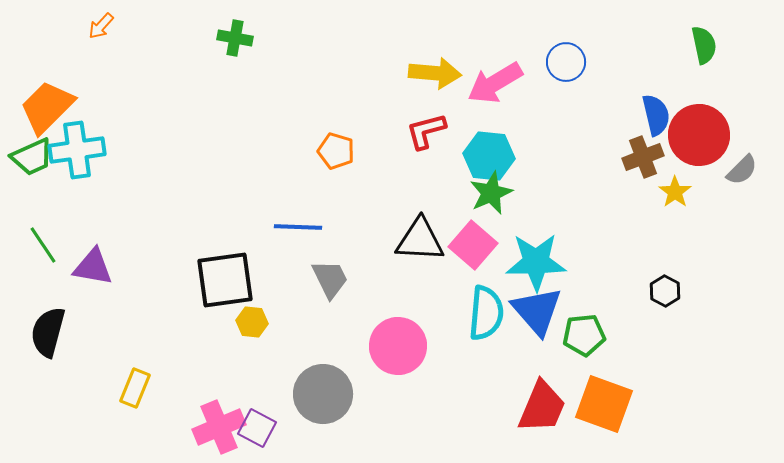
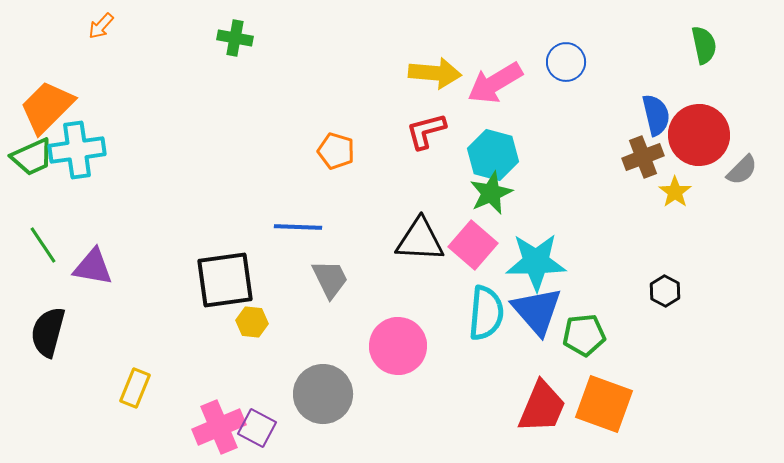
cyan hexagon: moved 4 px right, 1 px up; rotated 9 degrees clockwise
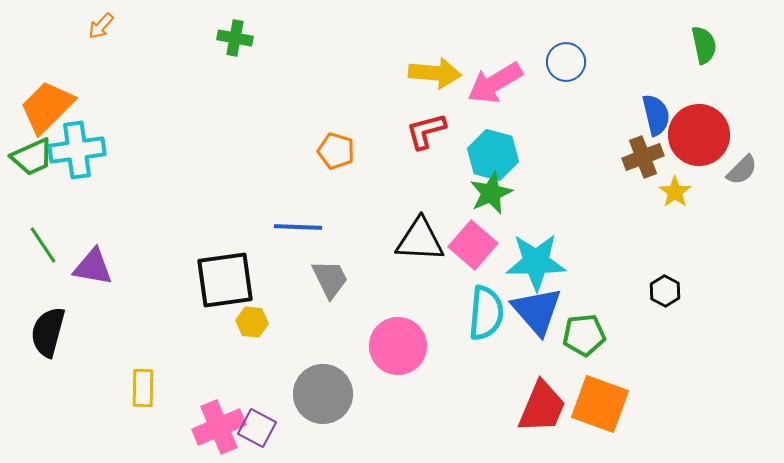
yellow rectangle: moved 8 px right; rotated 21 degrees counterclockwise
orange square: moved 4 px left
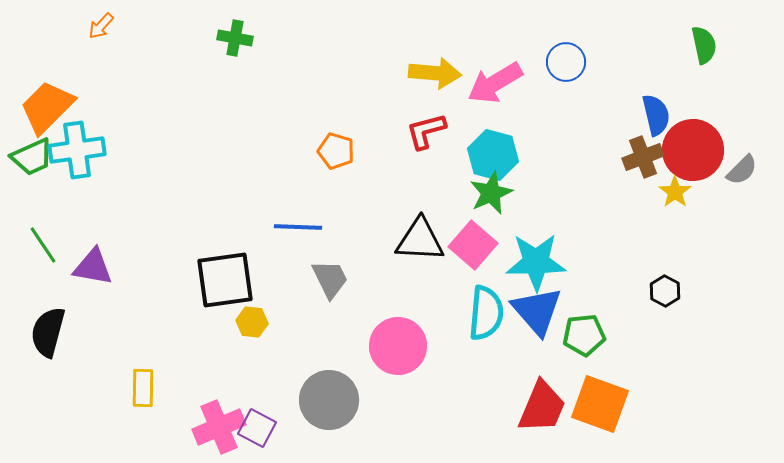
red circle: moved 6 px left, 15 px down
gray circle: moved 6 px right, 6 px down
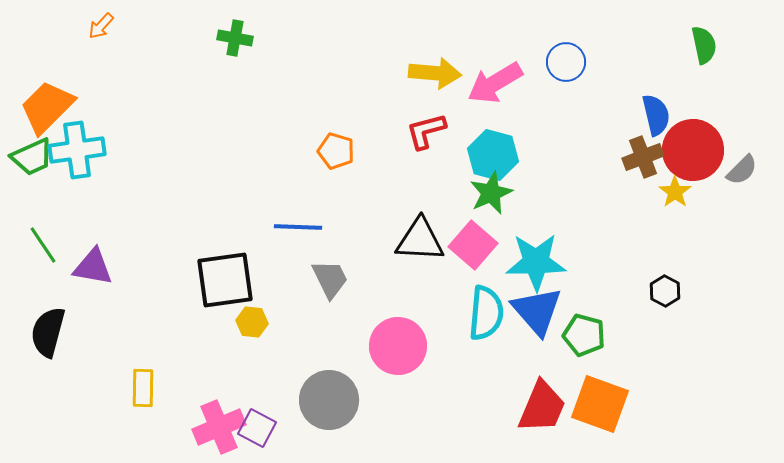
green pentagon: rotated 21 degrees clockwise
